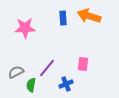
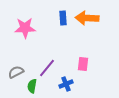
orange arrow: moved 2 px left, 2 px down; rotated 15 degrees counterclockwise
green semicircle: moved 1 px right, 1 px down
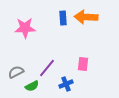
orange arrow: moved 1 px left, 1 px up
green semicircle: rotated 128 degrees counterclockwise
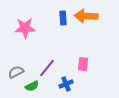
orange arrow: moved 1 px up
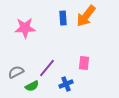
orange arrow: rotated 55 degrees counterclockwise
pink rectangle: moved 1 px right, 1 px up
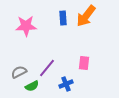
pink star: moved 1 px right, 2 px up
gray semicircle: moved 3 px right
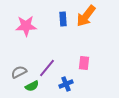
blue rectangle: moved 1 px down
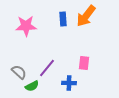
gray semicircle: rotated 70 degrees clockwise
blue cross: moved 3 px right, 1 px up; rotated 24 degrees clockwise
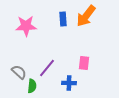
green semicircle: rotated 56 degrees counterclockwise
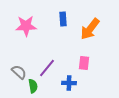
orange arrow: moved 4 px right, 13 px down
green semicircle: moved 1 px right; rotated 16 degrees counterclockwise
